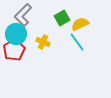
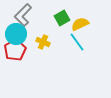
red pentagon: moved 1 px right
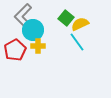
green square: moved 4 px right; rotated 21 degrees counterclockwise
cyan circle: moved 17 px right, 4 px up
yellow cross: moved 5 px left, 4 px down; rotated 24 degrees counterclockwise
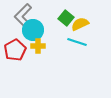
cyan line: rotated 36 degrees counterclockwise
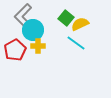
cyan line: moved 1 px left, 1 px down; rotated 18 degrees clockwise
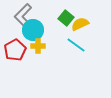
cyan line: moved 2 px down
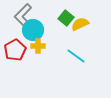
cyan line: moved 11 px down
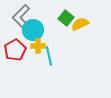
gray L-shape: moved 2 px left, 1 px down
cyan line: moved 27 px left; rotated 42 degrees clockwise
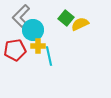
red pentagon: rotated 20 degrees clockwise
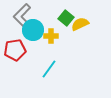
gray L-shape: moved 1 px right, 1 px up
yellow cross: moved 13 px right, 10 px up
cyan line: moved 13 px down; rotated 48 degrees clockwise
